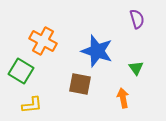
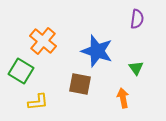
purple semicircle: rotated 24 degrees clockwise
orange cross: rotated 12 degrees clockwise
yellow L-shape: moved 6 px right, 3 px up
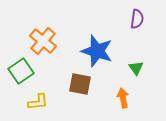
green square: rotated 25 degrees clockwise
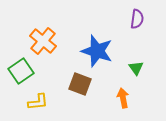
brown square: rotated 10 degrees clockwise
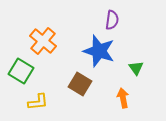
purple semicircle: moved 25 px left, 1 px down
blue star: moved 2 px right
green square: rotated 25 degrees counterclockwise
brown square: rotated 10 degrees clockwise
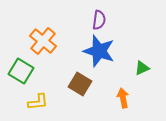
purple semicircle: moved 13 px left
green triangle: moved 6 px right; rotated 42 degrees clockwise
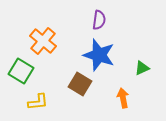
blue star: moved 4 px down
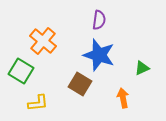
yellow L-shape: moved 1 px down
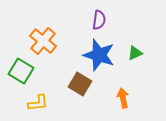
green triangle: moved 7 px left, 15 px up
